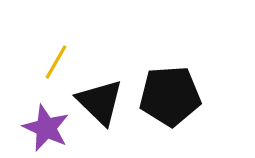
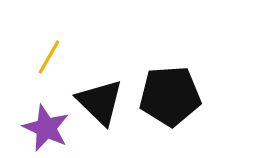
yellow line: moved 7 px left, 5 px up
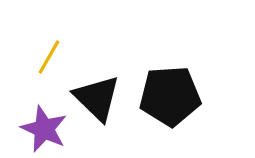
black triangle: moved 3 px left, 4 px up
purple star: moved 2 px left, 1 px down
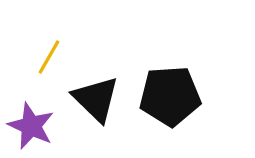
black triangle: moved 1 px left, 1 px down
purple star: moved 13 px left, 3 px up
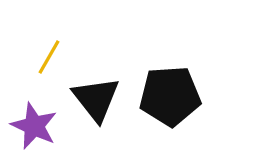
black triangle: rotated 8 degrees clockwise
purple star: moved 3 px right
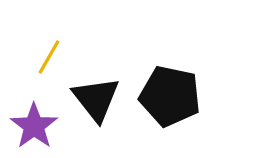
black pentagon: rotated 16 degrees clockwise
purple star: rotated 12 degrees clockwise
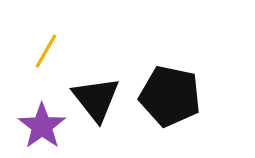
yellow line: moved 3 px left, 6 px up
purple star: moved 8 px right
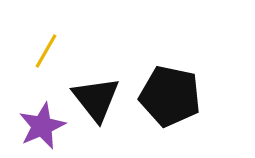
purple star: rotated 12 degrees clockwise
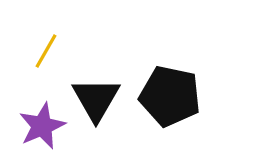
black triangle: rotated 8 degrees clockwise
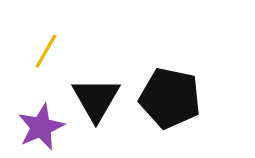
black pentagon: moved 2 px down
purple star: moved 1 px left, 1 px down
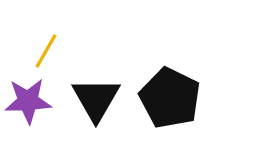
black pentagon: rotated 14 degrees clockwise
purple star: moved 13 px left, 26 px up; rotated 21 degrees clockwise
